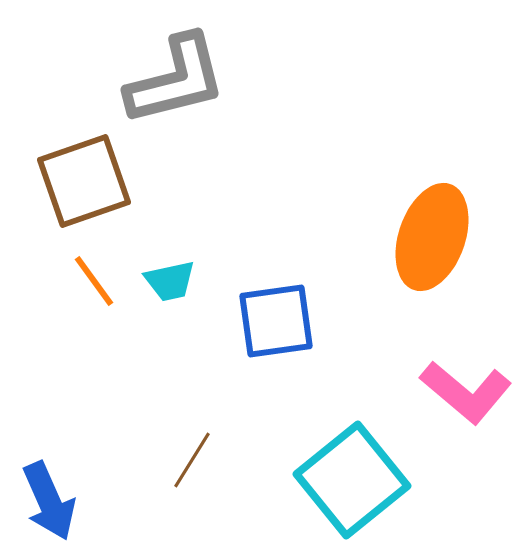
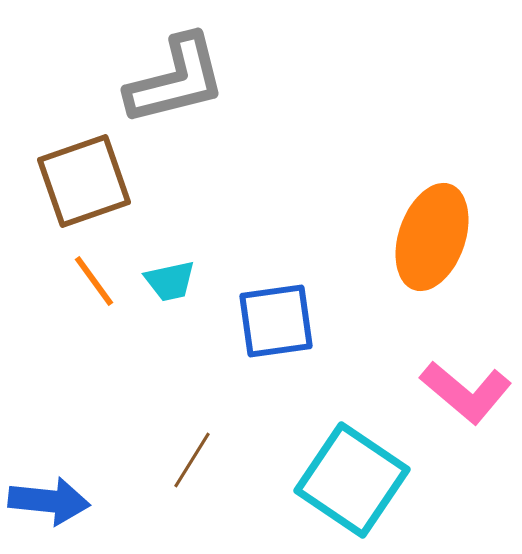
cyan square: rotated 17 degrees counterclockwise
blue arrow: rotated 60 degrees counterclockwise
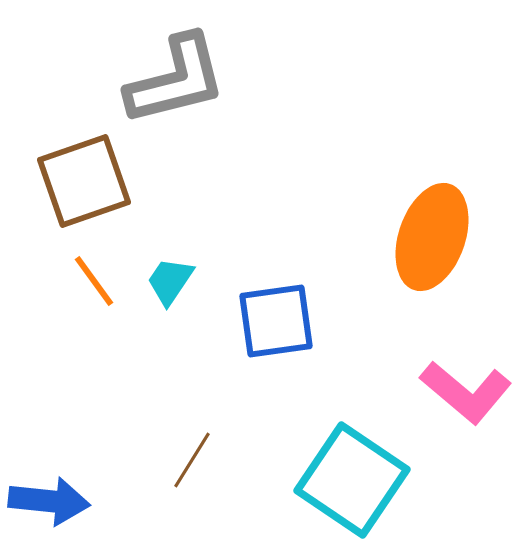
cyan trapezoid: rotated 136 degrees clockwise
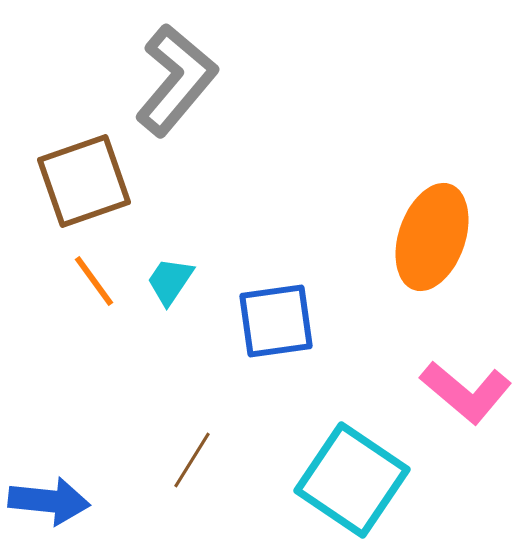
gray L-shape: rotated 36 degrees counterclockwise
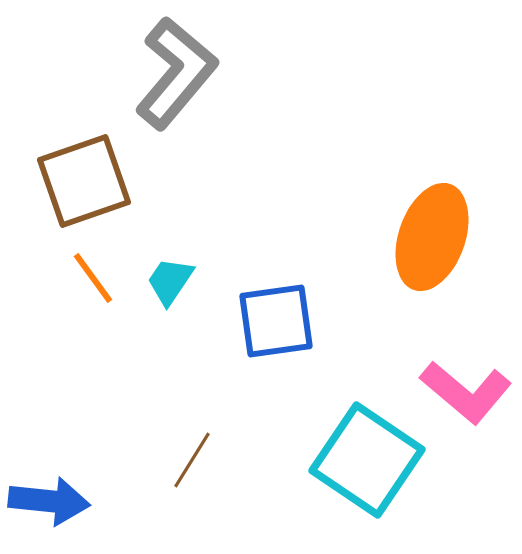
gray L-shape: moved 7 px up
orange line: moved 1 px left, 3 px up
cyan square: moved 15 px right, 20 px up
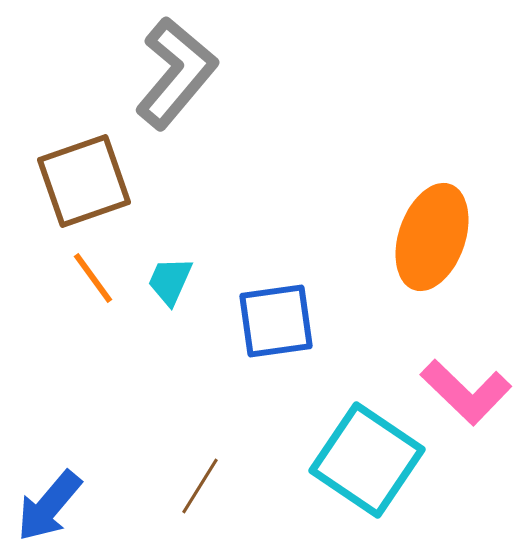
cyan trapezoid: rotated 10 degrees counterclockwise
pink L-shape: rotated 4 degrees clockwise
brown line: moved 8 px right, 26 px down
blue arrow: moved 5 px down; rotated 124 degrees clockwise
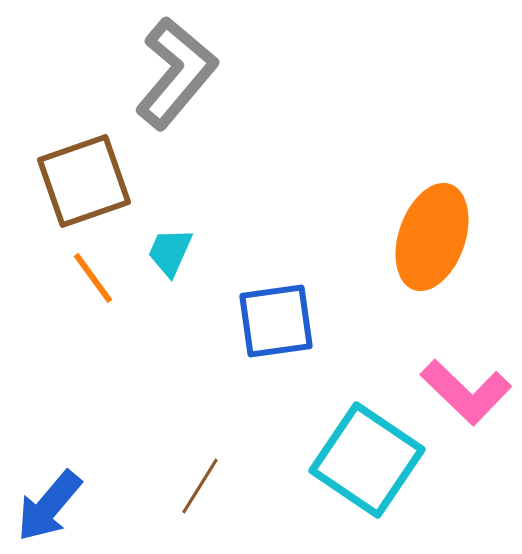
cyan trapezoid: moved 29 px up
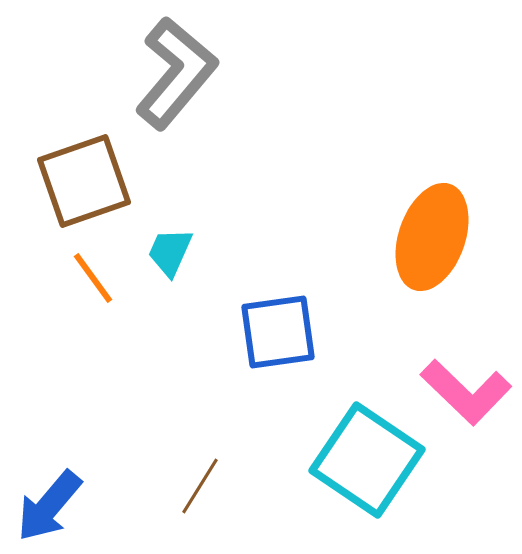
blue square: moved 2 px right, 11 px down
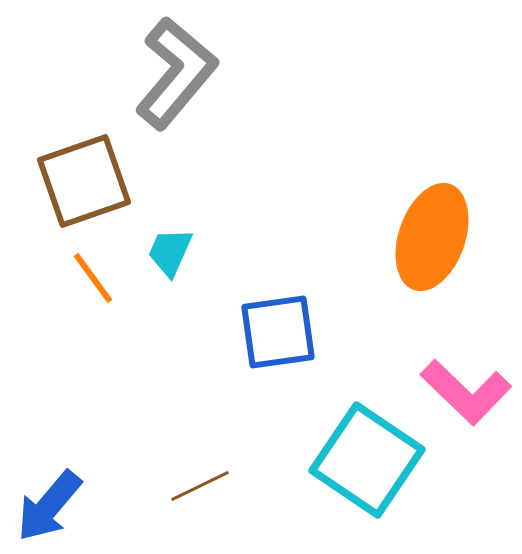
brown line: rotated 32 degrees clockwise
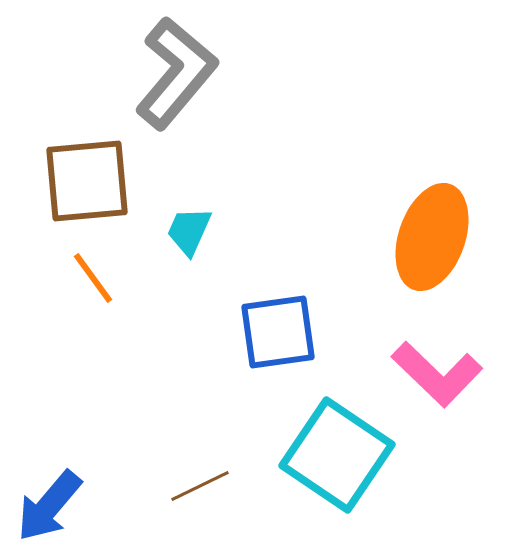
brown square: moved 3 px right; rotated 14 degrees clockwise
cyan trapezoid: moved 19 px right, 21 px up
pink L-shape: moved 29 px left, 18 px up
cyan square: moved 30 px left, 5 px up
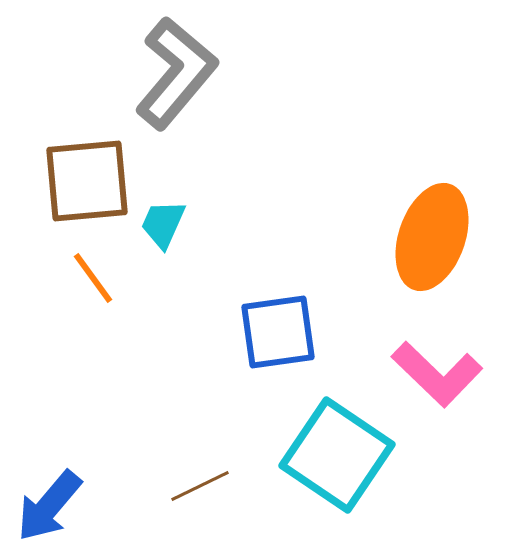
cyan trapezoid: moved 26 px left, 7 px up
